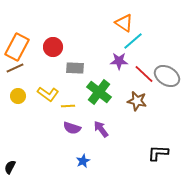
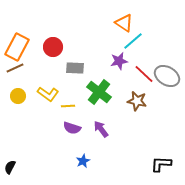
purple star: rotated 12 degrees counterclockwise
black L-shape: moved 3 px right, 11 px down
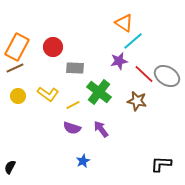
yellow line: moved 5 px right, 1 px up; rotated 24 degrees counterclockwise
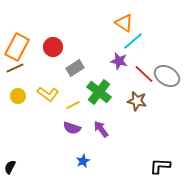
purple star: rotated 24 degrees clockwise
gray rectangle: rotated 36 degrees counterclockwise
black L-shape: moved 1 px left, 2 px down
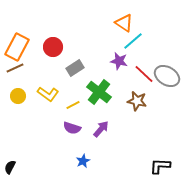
purple arrow: rotated 78 degrees clockwise
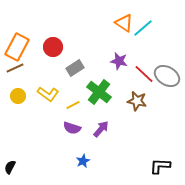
cyan line: moved 10 px right, 13 px up
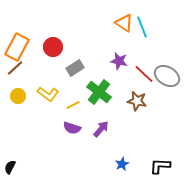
cyan line: moved 1 px left, 1 px up; rotated 70 degrees counterclockwise
brown line: rotated 18 degrees counterclockwise
blue star: moved 39 px right, 3 px down
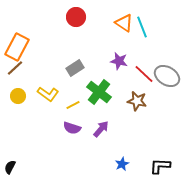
red circle: moved 23 px right, 30 px up
